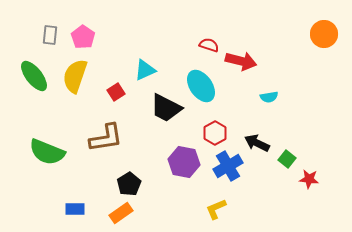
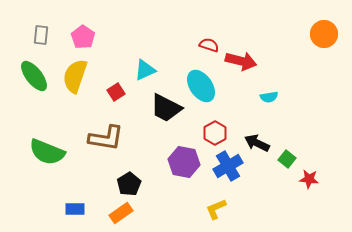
gray rectangle: moved 9 px left
brown L-shape: rotated 18 degrees clockwise
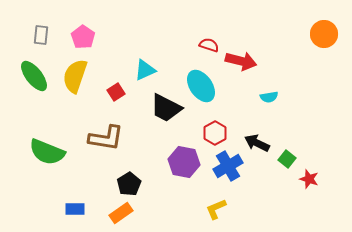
red star: rotated 12 degrees clockwise
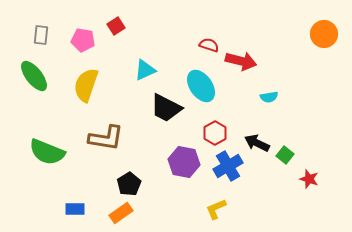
pink pentagon: moved 3 px down; rotated 25 degrees counterclockwise
yellow semicircle: moved 11 px right, 9 px down
red square: moved 66 px up
green square: moved 2 px left, 4 px up
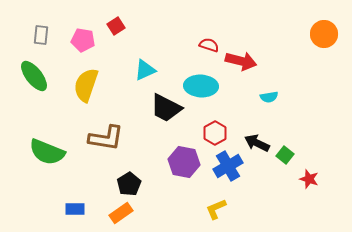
cyan ellipse: rotated 52 degrees counterclockwise
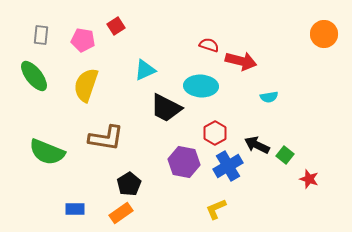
black arrow: moved 2 px down
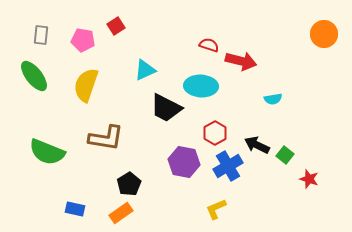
cyan semicircle: moved 4 px right, 2 px down
blue rectangle: rotated 12 degrees clockwise
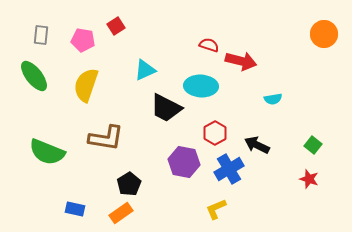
green square: moved 28 px right, 10 px up
blue cross: moved 1 px right, 3 px down
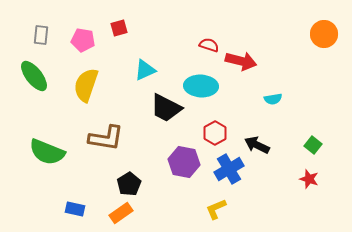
red square: moved 3 px right, 2 px down; rotated 18 degrees clockwise
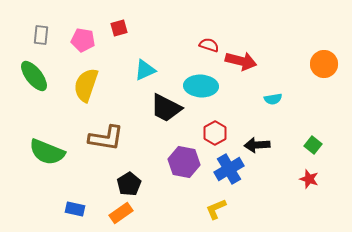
orange circle: moved 30 px down
black arrow: rotated 30 degrees counterclockwise
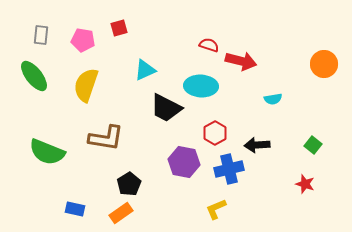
blue cross: rotated 16 degrees clockwise
red star: moved 4 px left, 5 px down
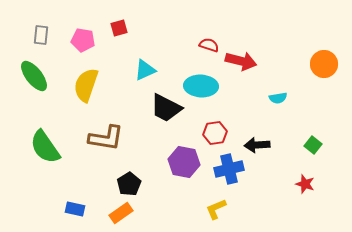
cyan semicircle: moved 5 px right, 1 px up
red hexagon: rotated 20 degrees clockwise
green semicircle: moved 2 px left, 5 px up; rotated 33 degrees clockwise
